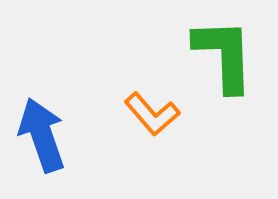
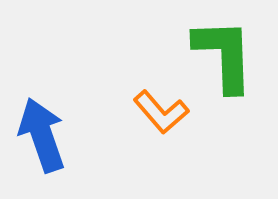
orange L-shape: moved 9 px right, 2 px up
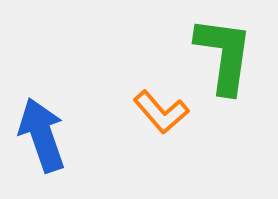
green L-shape: rotated 10 degrees clockwise
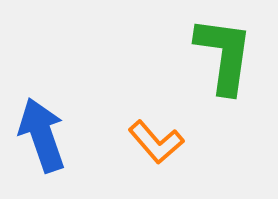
orange L-shape: moved 5 px left, 30 px down
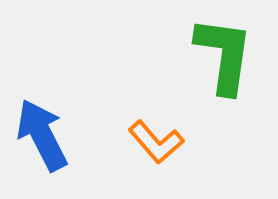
blue arrow: rotated 8 degrees counterclockwise
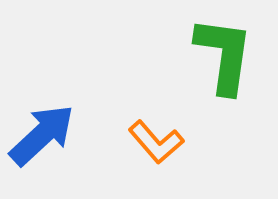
blue arrow: rotated 74 degrees clockwise
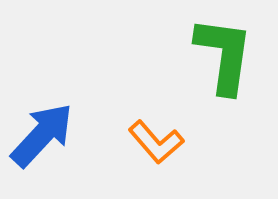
blue arrow: rotated 4 degrees counterclockwise
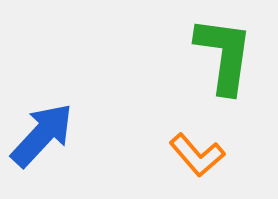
orange L-shape: moved 41 px right, 13 px down
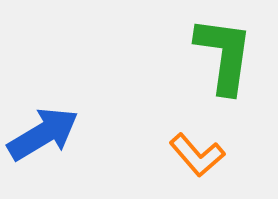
blue arrow: moved 1 px right, 1 px up; rotated 16 degrees clockwise
